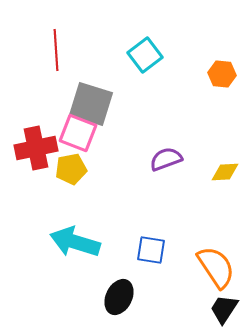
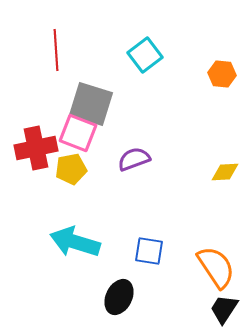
purple semicircle: moved 32 px left
blue square: moved 2 px left, 1 px down
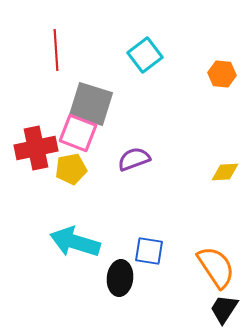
black ellipse: moved 1 px right, 19 px up; rotated 20 degrees counterclockwise
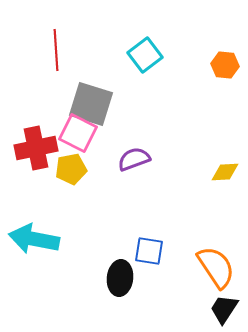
orange hexagon: moved 3 px right, 9 px up
pink square: rotated 6 degrees clockwise
cyan arrow: moved 41 px left, 3 px up; rotated 6 degrees counterclockwise
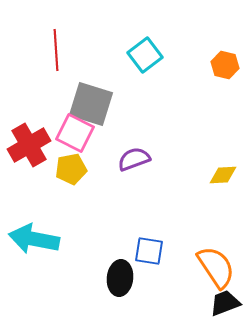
orange hexagon: rotated 8 degrees clockwise
pink square: moved 3 px left
red cross: moved 7 px left, 3 px up; rotated 18 degrees counterclockwise
yellow diamond: moved 2 px left, 3 px down
black trapezoid: moved 1 px right, 6 px up; rotated 36 degrees clockwise
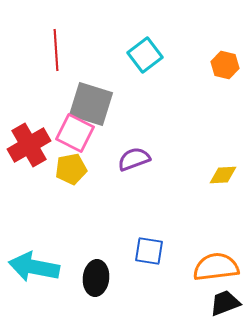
cyan arrow: moved 28 px down
orange semicircle: rotated 63 degrees counterclockwise
black ellipse: moved 24 px left
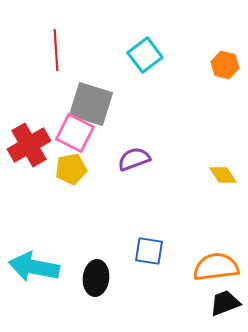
yellow diamond: rotated 60 degrees clockwise
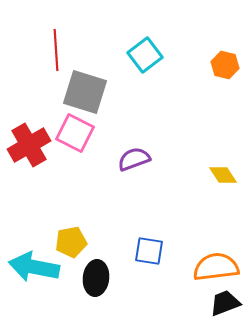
gray square: moved 6 px left, 12 px up
yellow pentagon: moved 73 px down
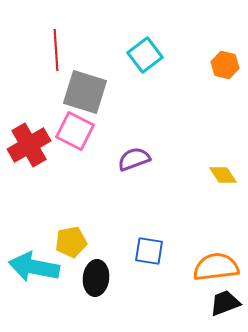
pink square: moved 2 px up
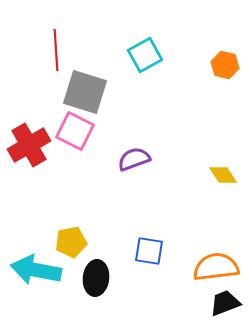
cyan square: rotated 8 degrees clockwise
cyan arrow: moved 2 px right, 3 px down
